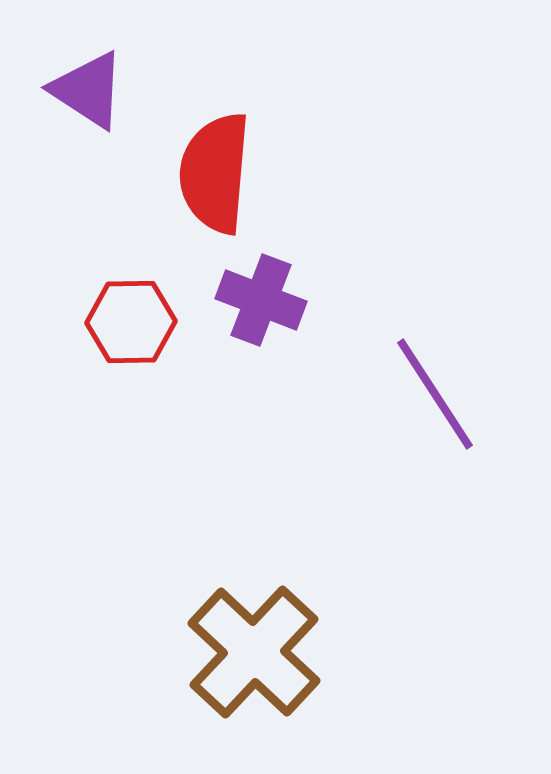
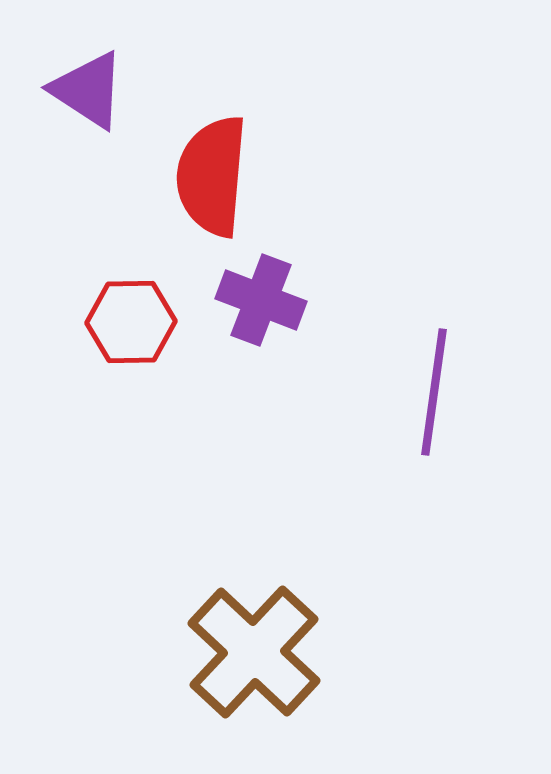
red semicircle: moved 3 px left, 3 px down
purple line: moved 1 px left, 2 px up; rotated 41 degrees clockwise
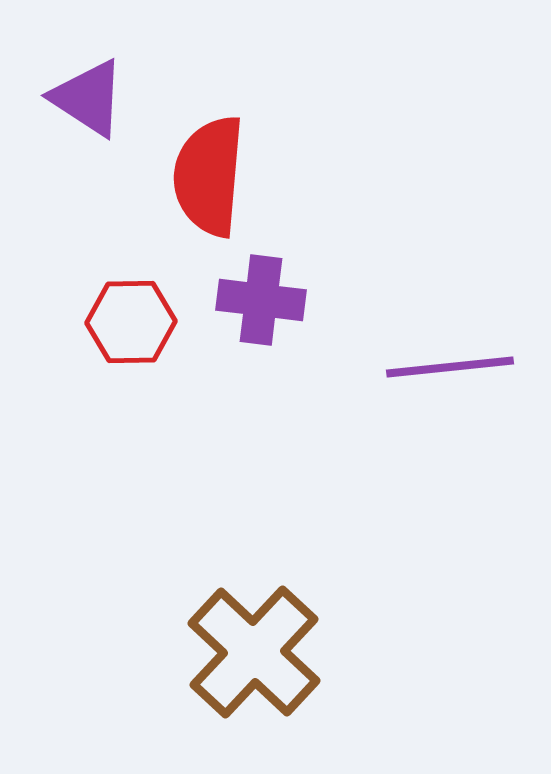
purple triangle: moved 8 px down
red semicircle: moved 3 px left
purple cross: rotated 14 degrees counterclockwise
purple line: moved 16 px right, 25 px up; rotated 76 degrees clockwise
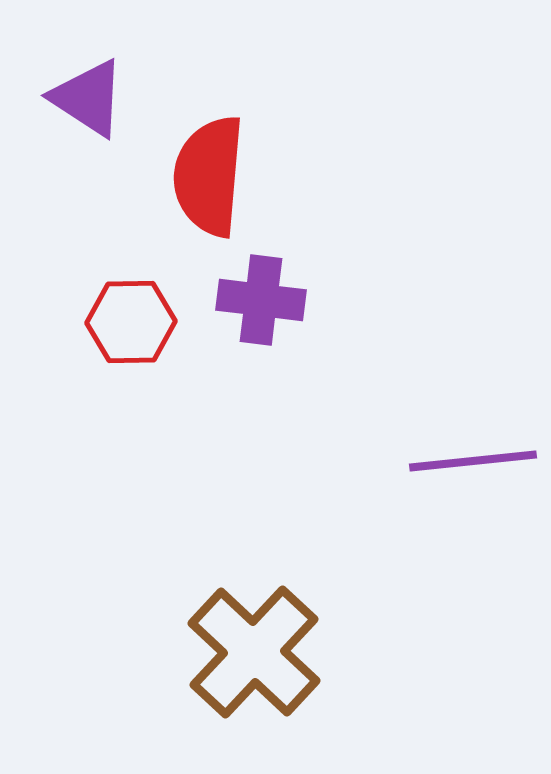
purple line: moved 23 px right, 94 px down
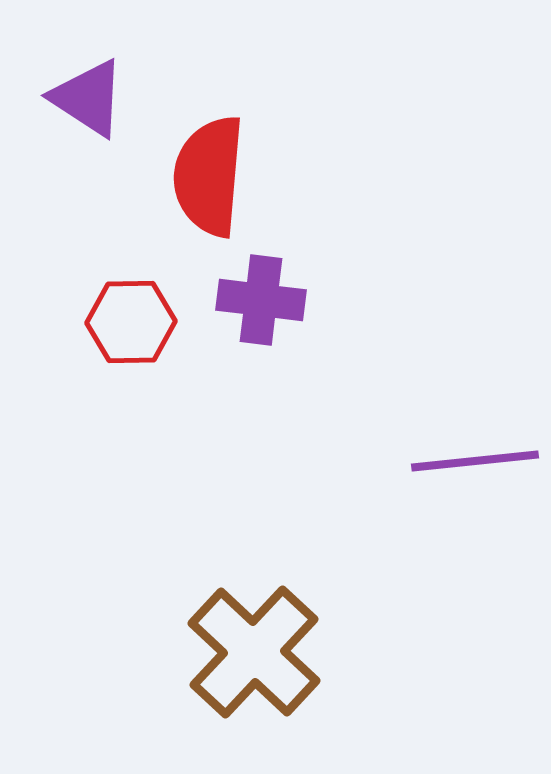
purple line: moved 2 px right
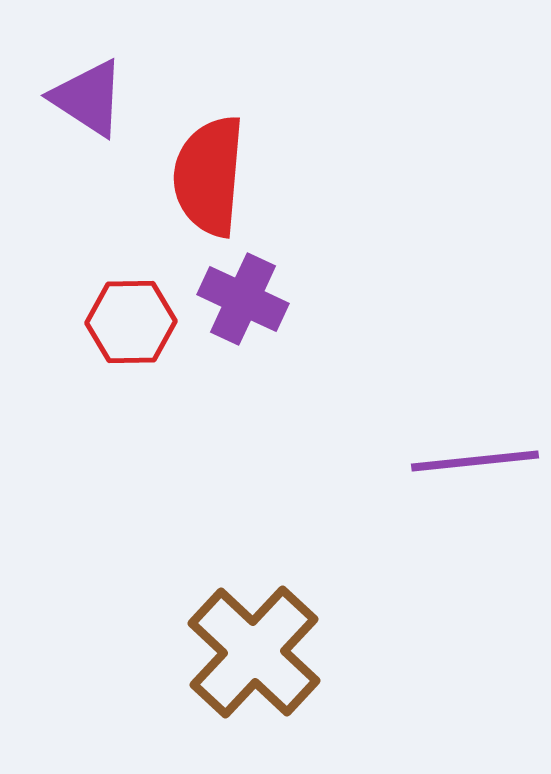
purple cross: moved 18 px left, 1 px up; rotated 18 degrees clockwise
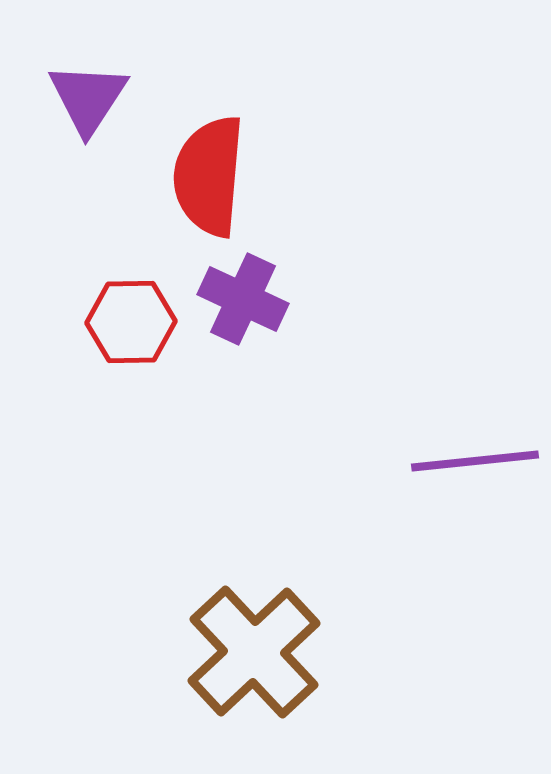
purple triangle: rotated 30 degrees clockwise
brown cross: rotated 4 degrees clockwise
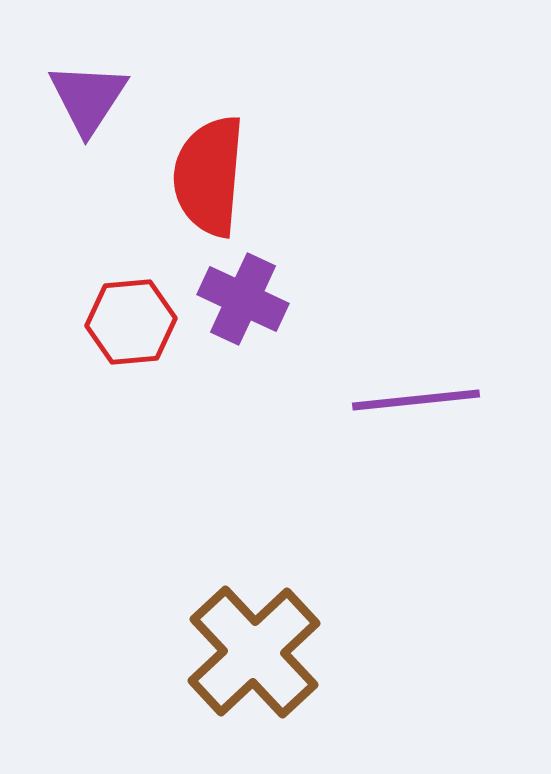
red hexagon: rotated 4 degrees counterclockwise
purple line: moved 59 px left, 61 px up
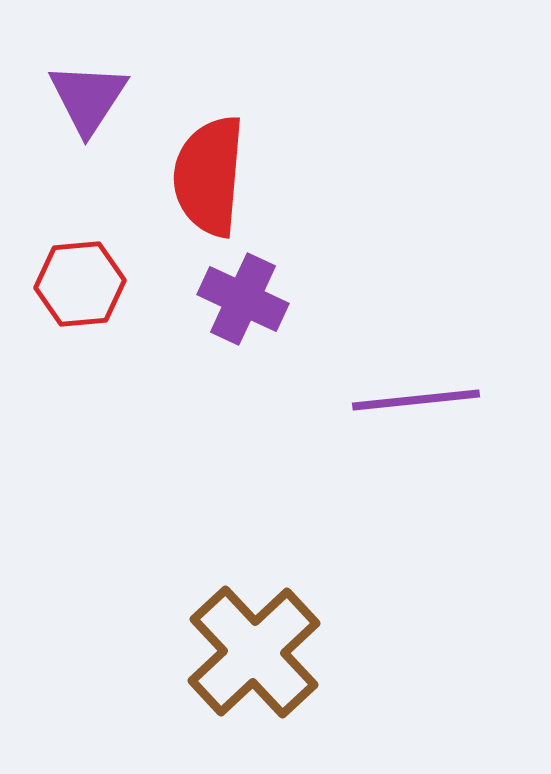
red hexagon: moved 51 px left, 38 px up
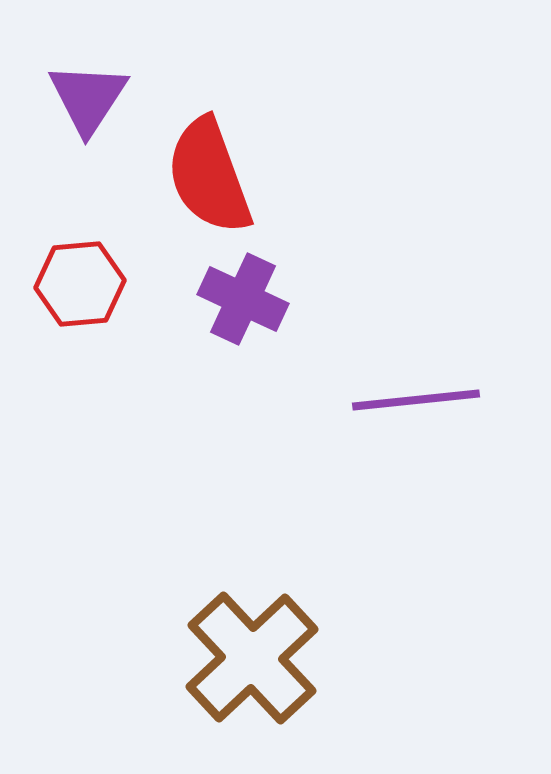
red semicircle: rotated 25 degrees counterclockwise
brown cross: moved 2 px left, 6 px down
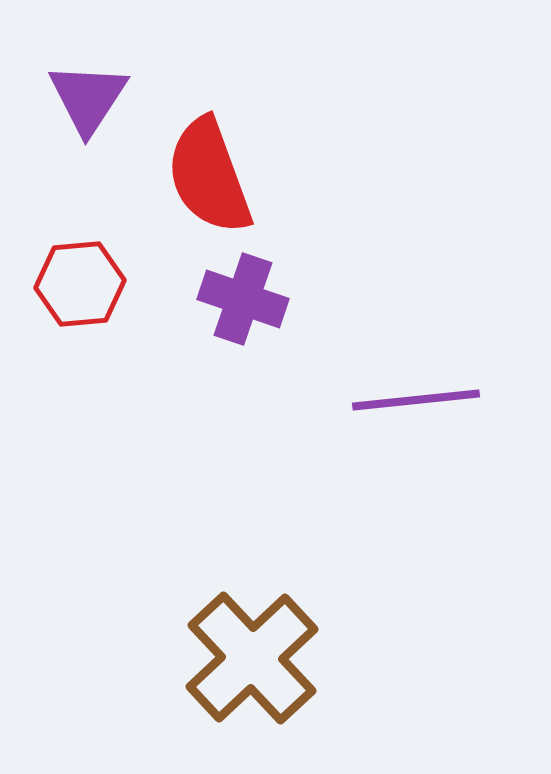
purple cross: rotated 6 degrees counterclockwise
